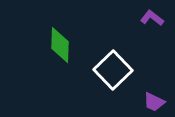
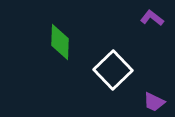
green diamond: moved 3 px up
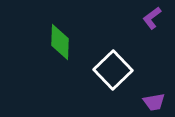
purple L-shape: rotated 75 degrees counterclockwise
purple trapezoid: rotated 35 degrees counterclockwise
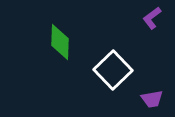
purple trapezoid: moved 2 px left, 3 px up
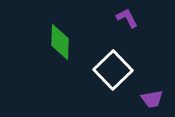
purple L-shape: moved 25 px left; rotated 100 degrees clockwise
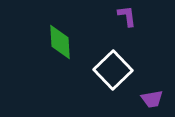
purple L-shape: moved 2 px up; rotated 20 degrees clockwise
green diamond: rotated 6 degrees counterclockwise
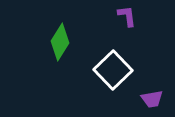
green diamond: rotated 36 degrees clockwise
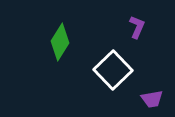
purple L-shape: moved 10 px right, 11 px down; rotated 30 degrees clockwise
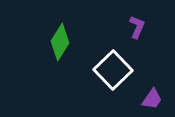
purple trapezoid: rotated 45 degrees counterclockwise
